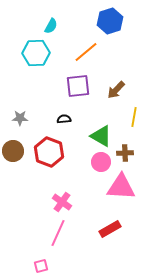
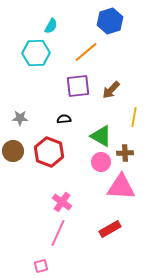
brown arrow: moved 5 px left
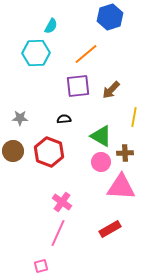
blue hexagon: moved 4 px up
orange line: moved 2 px down
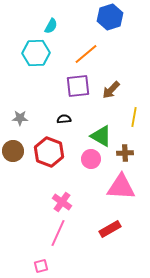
pink circle: moved 10 px left, 3 px up
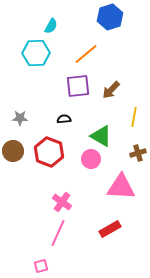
brown cross: moved 13 px right; rotated 14 degrees counterclockwise
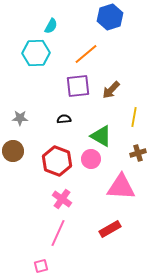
red hexagon: moved 8 px right, 9 px down
pink cross: moved 3 px up
